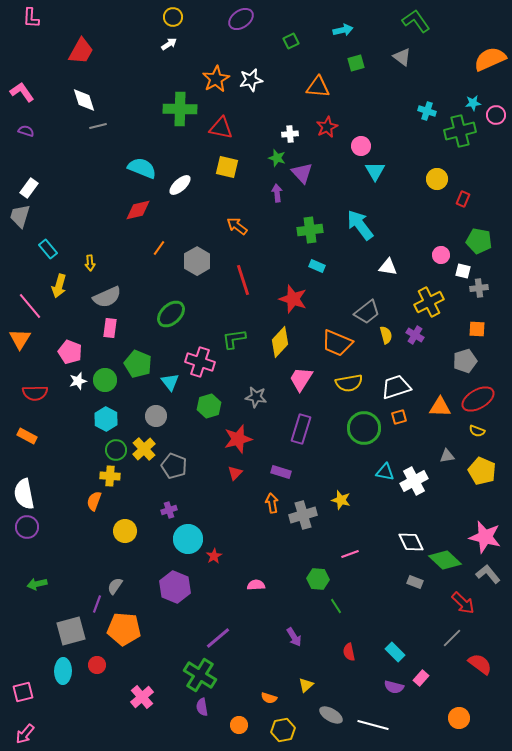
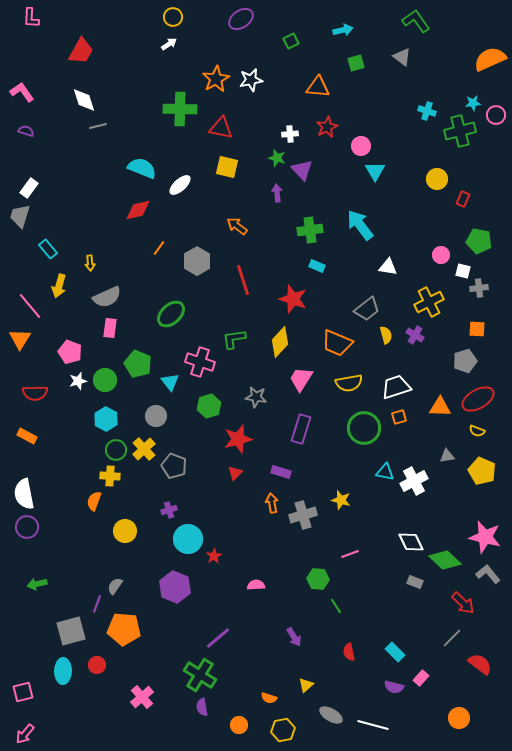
purple triangle at (302, 173): moved 3 px up
gray trapezoid at (367, 312): moved 3 px up
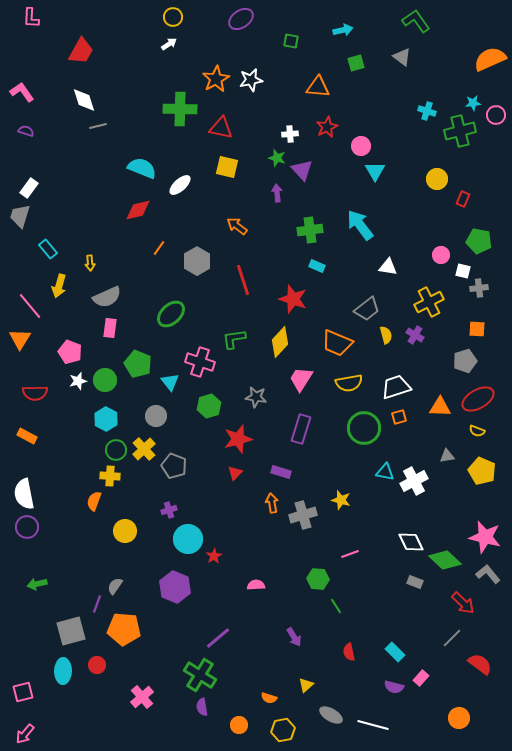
green square at (291, 41): rotated 35 degrees clockwise
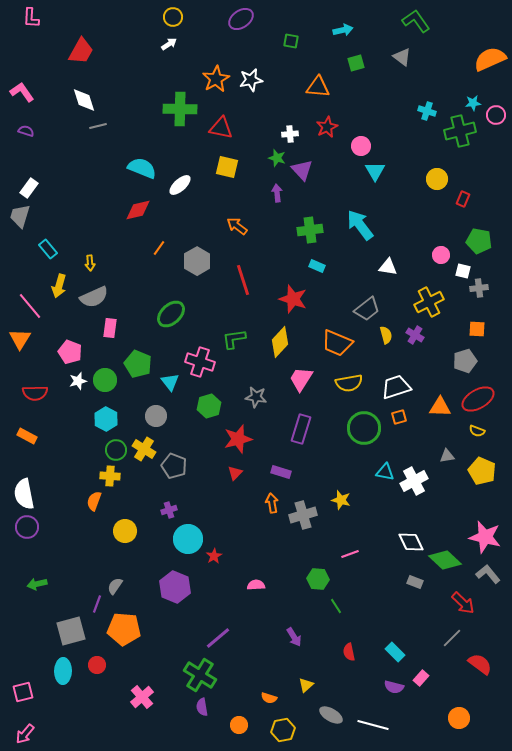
gray semicircle at (107, 297): moved 13 px left
yellow cross at (144, 449): rotated 15 degrees counterclockwise
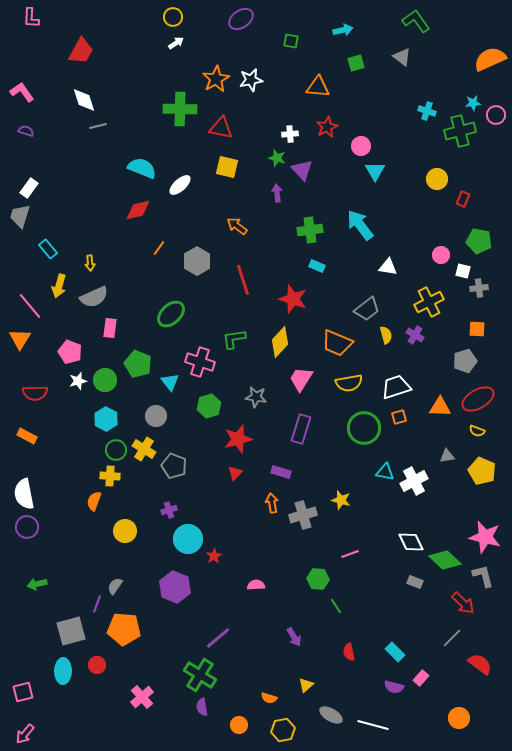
white arrow at (169, 44): moved 7 px right, 1 px up
gray L-shape at (488, 574): moved 5 px left, 2 px down; rotated 25 degrees clockwise
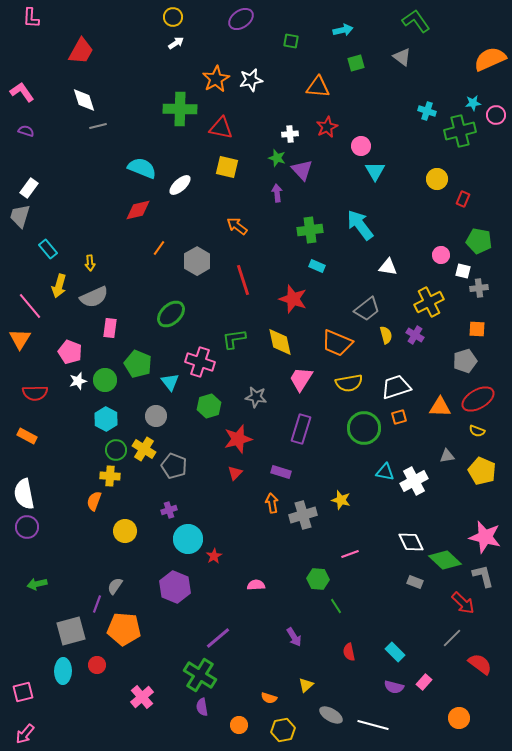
yellow diamond at (280, 342): rotated 56 degrees counterclockwise
pink rectangle at (421, 678): moved 3 px right, 4 px down
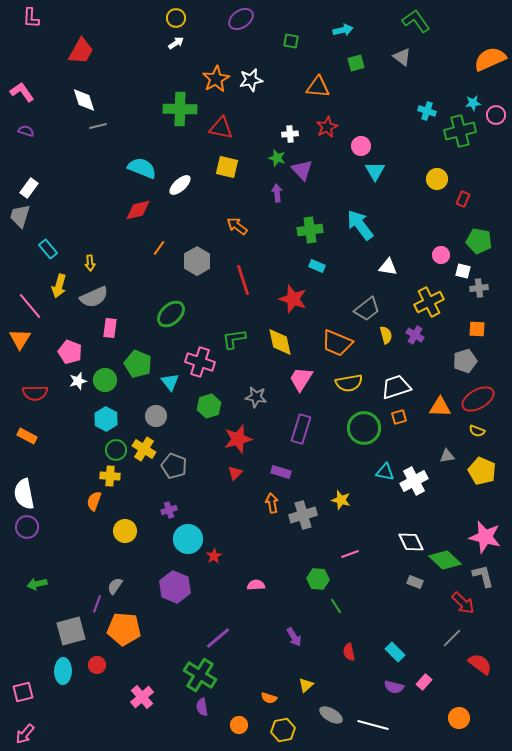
yellow circle at (173, 17): moved 3 px right, 1 px down
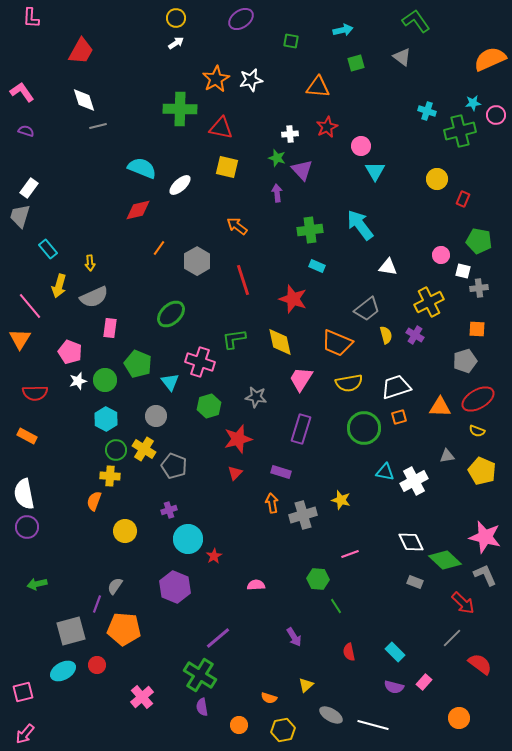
gray L-shape at (483, 576): moved 2 px right, 1 px up; rotated 10 degrees counterclockwise
cyan ellipse at (63, 671): rotated 60 degrees clockwise
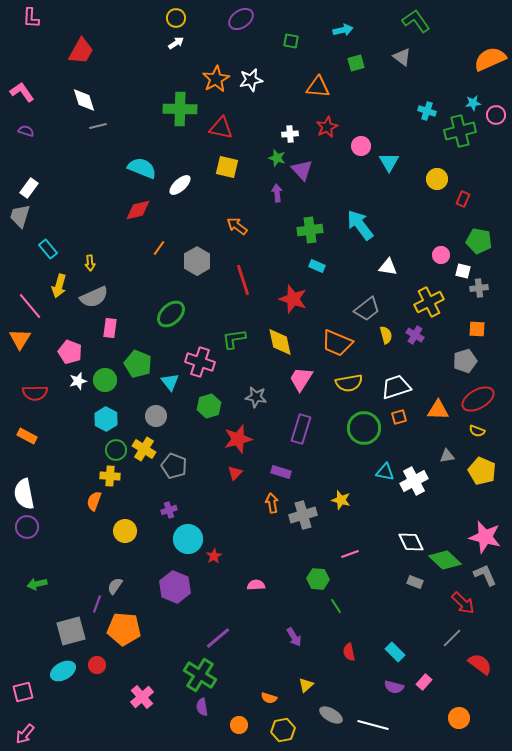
cyan triangle at (375, 171): moved 14 px right, 9 px up
orange triangle at (440, 407): moved 2 px left, 3 px down
